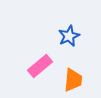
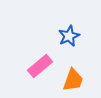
orange trapezoid: rotated 15 degrees clockwise
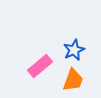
blue star: moved 5 px right, 14 px down
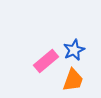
pink rectangle: moved 6 px right, 5 px up
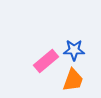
blue star: rotated 25 degrees clockwise
